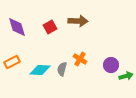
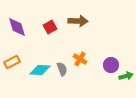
gray semicircle: rotated 144 degrees clockwise
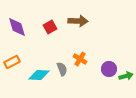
purple circle: moved 2 px left, 4 px down
cyan diamond: moved 1 px left, 5 px down
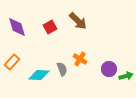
brown arrow: rotated 42 degrees clockwise
orange rectangle: rotated 21 degrees counterclockwise
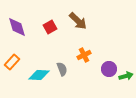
orange cross: moved 4 px right, 4 px up; rotated 32 degrees clockwise
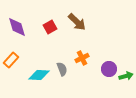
brown arrow: moved 1 px left, 1 px down
orange cross: moved 2 px left, 3 px down
orange rectangle: moved 1 px left, 2 px up
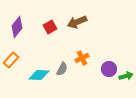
brown arrow: rotated 114 degrees clockwise
purple diamond: rotated 55 degrees clockwise
gray semicircle: rotated 48 degrees clockwise
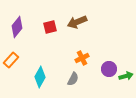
red square: rotated 16 degrees clockwise
gray semicircle: moved 11 px right, 10 px down
cyan diamond: moved 1 px right, 2 px down; rotated 65 degrees counterclockwise
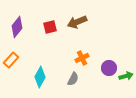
purple circle: moved 1 px up
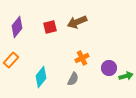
cyan diamond: moved 1 px right; rotated 10 degrees clockwise
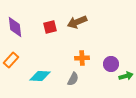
purple diamond: moved 2 px left; rotated 45 degrees counterclockwise
orange cross: rotated 24 degrees clockwise
purple circle: moved 2 px right, 4 px up
cyan diamond: moved 1 px left, 1 px up; rotated 55 degrees clockwise
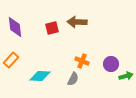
brown arrow: rotated 24 degrees clockwise
red square: moved 2 px right, 1 px down
orange cross: moved 3 px down; rotated 24 degrees clockwise
